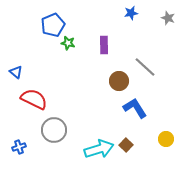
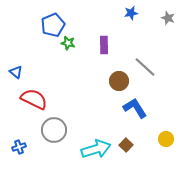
cyan arrow: moved 3 px left
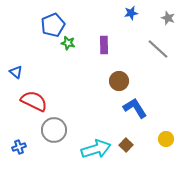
gray line: moved 13 px right, 18 px up
red semicircle: moved 2 px down
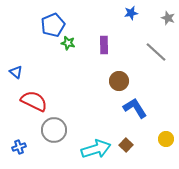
gray line: moved 2 px left, 3 px down
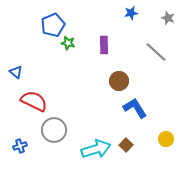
blue cross: moved 1 px right, 1 px up
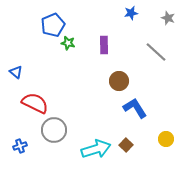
red semicircle: moved 1 px right, 2 px down
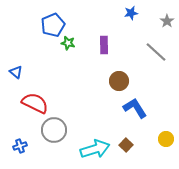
gray star: moved 1 px left, 3 px down; rotated 16 degrees clockwise
cyan arrow: moved 1 px left
